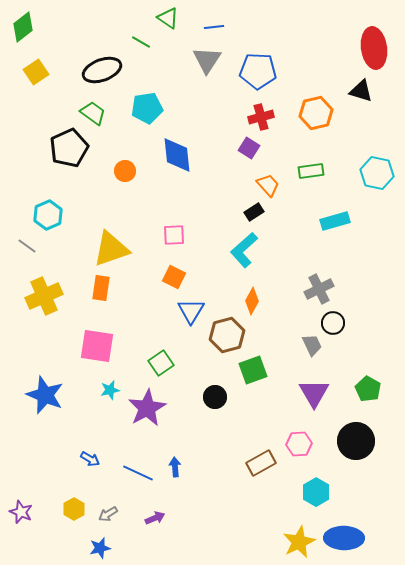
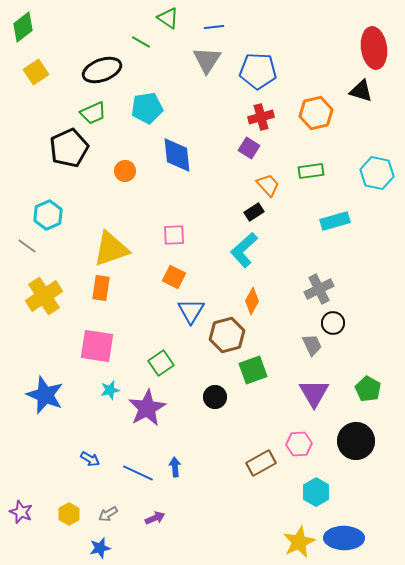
green trapezoid at (93, 113): rotated 120 degrees clockwise
yellow cross at (44, 296): rotated 9 degrees counterclockwise
yellow hexagon at (74, 509): moved 5 px left, 5 px down
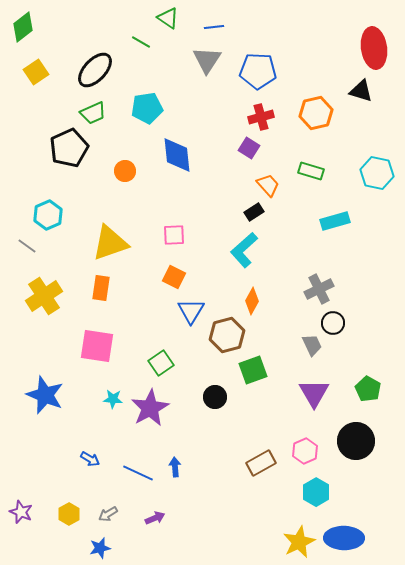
black ellipse at (102, 70): moved 7 px left; rotated 27 degrees counterclockwise
green rectangle at (311, 171): rotated 25 degrees clockwise
yellow triangle at (111, 249): moved 1 px left, 6 px up
cyan star at (110, 390): moved 3 px right, 9 px down; rotated 18 degrees clockwise
purple star at (147, 408): moved 3 px right
pink hexagon at (299, 444): moved 6 px right, 7 px down; rotated 20 degrees counterclockwise
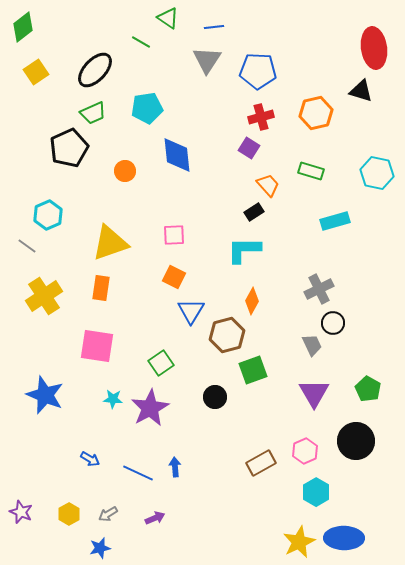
cyan L-shape at (244, 250): rotated 42 degrees clockwise
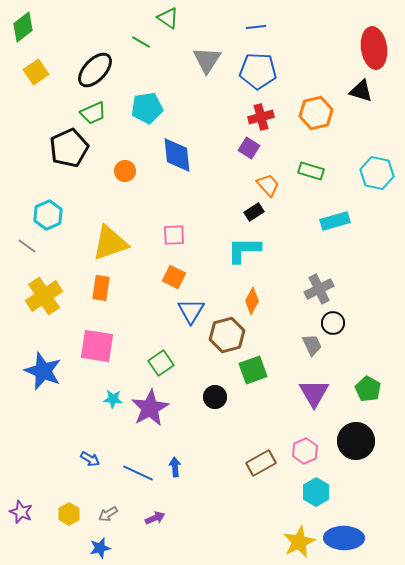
blue line at (214, 27): moved 42 px right
blue star at (45, 395): moved 2 px left, 24 px up
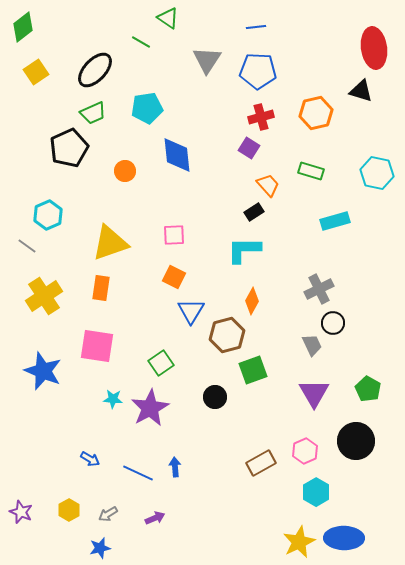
yellow hexagon at (69, 514): moved 4 px up
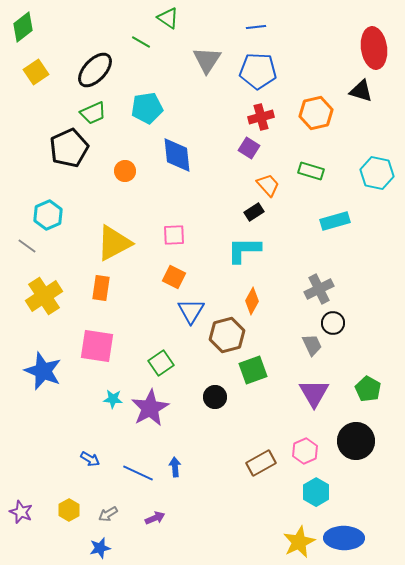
yellow triangle at (110, 243): moved 4 px right; rotated 9 degrees counterclockwise
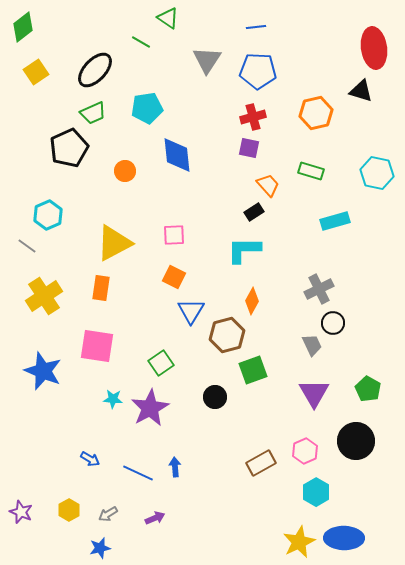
red cross at (261, 117): moved 8 px left
purple square at (249, 148): rotated 20 degrees counterclockwise
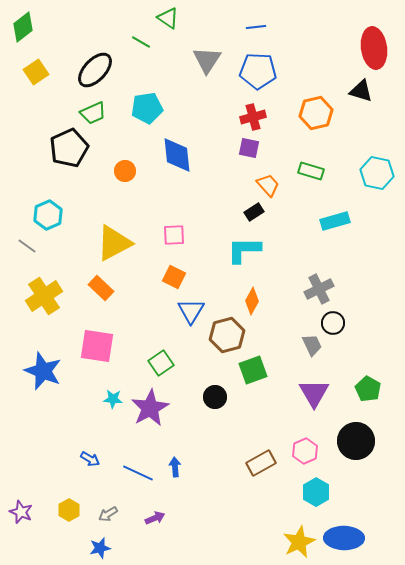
orange rectangle at (101, 288): rotated 55 degrees counterclockwise
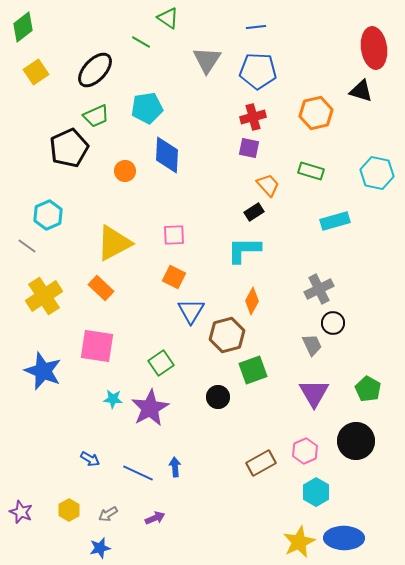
green trapezoid at (93, 113): moved 3 px right, 3 px down
blue diamond at (177, 155): moved 10 px left; rotated 9 degrees clockwise
black circle at (215, 397): moved 3 px right
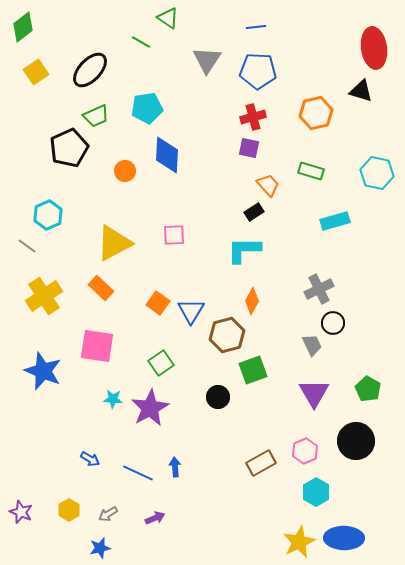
black ellipse at (95, 70): moved 5 px left
orange square at (174, 277): moved 16 px left, 26 px down; rotated 10 degrees clockwise
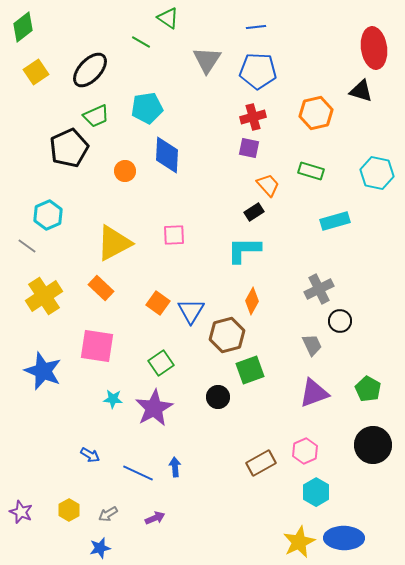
black circle at (333, 323): moved 7 px right, 2 px up
green square at (253, 370): moved 3 px left
purple triangle at (314, 393): rotated 40 degrees clockwise
purple star at (150, 408): moved 4 px right
black circle at (356, 441): moved 17 px right, 4 px down
blue arrow at (90, 459): moved 4 px up
